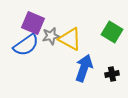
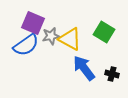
green square: moved 8 px left
blue arrow: rotated 56 degrees counterclockwise
black cross: rotated 24 degrees clockwise
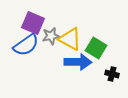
green square: moved 8 px left, 16 px down
blue arrow: moved 6 px left, 6 px up; rotated 128 degrees clockwise
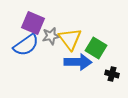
yellow triangle: rotated 25 degrees clockwise
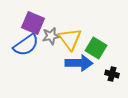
blue arrow: moved 1 px right, 1 px down
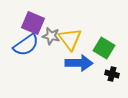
gray star: rotated 24 degrees clockwise
green square: moved 8 px right
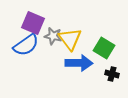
gray star: moved 2 px right
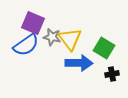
gray star: moved 1 px left, 1 px down
black cross: rotated 24 degrees counterclockwise
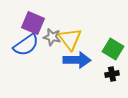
green square: moved 9 px right, 1 px down
blue arrow: moved 2 px left, 3 px up
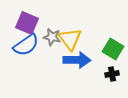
purple square: moved 6 px left
